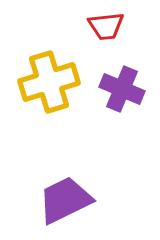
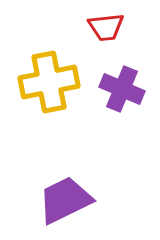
red trapezoid: moved 1 px down
yellow cross: rotated 6 degrees clockwise
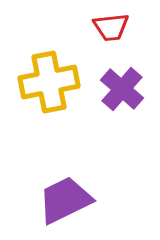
red trapezoid: moved 5 px right
purple cross: rotated 18 degrees clockwise
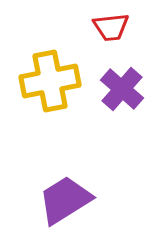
yellow cross: moved 1 px right, 1 px up
purple trapezoid: rotated 6 degrees counterclockwise
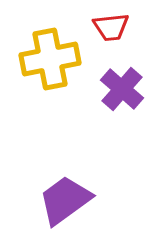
yellow cross: moved 22 px up
purple trapezoid: rotated 4 degrees counterclockwise
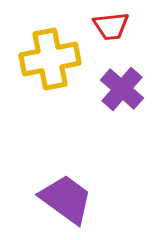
red trapezoid: moved 1 px up
purple trapezoid: moved 1 px right, 1 px up; rotated 72 degrees clockwise
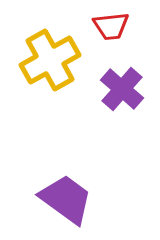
yellow cross: moved 1 px down; rotated 18 degrees counterclockwise
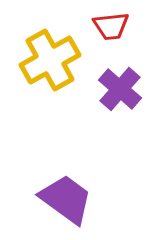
purple cross: moved 2 px left
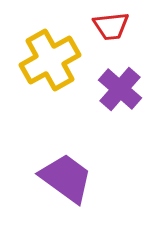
purple trapezoid: moved 21 px up
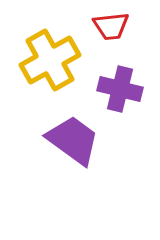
purple cross: rotated 27 degrees counterclockwise
purple trapezoid: moved 7 px right, 38 px up
